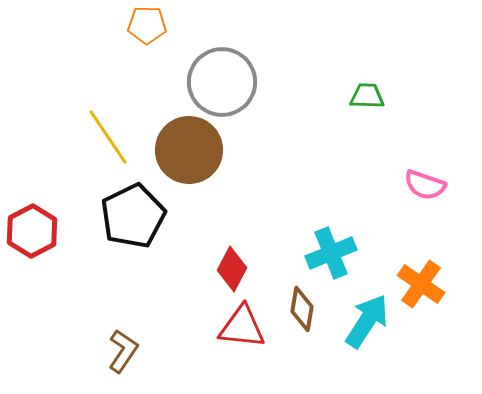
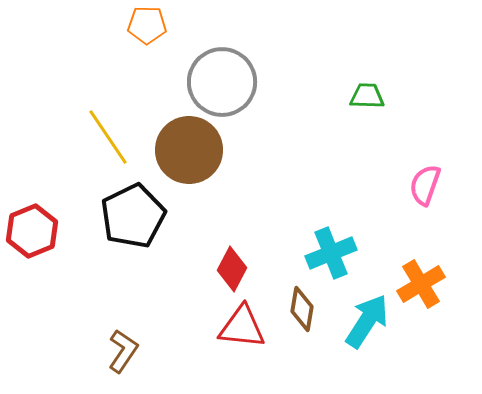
pink semicircle: rotated 90 degrees clockwise
red hexagon: rotated 6 degrees clockwise
orange cross: rotated 24 degrees clockwise
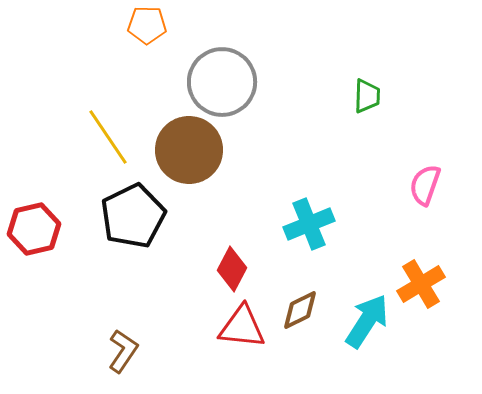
green trapezoid: rotated 90 degrees clockwise
red hexagon: moved 2 px right, 2 px up; rotated 9 degrees clockwise
cyan cross: moved 22 px left, 29 px up
brown diamond: moved 2 px left, 1 px down; rotated 54 degrees clockwise
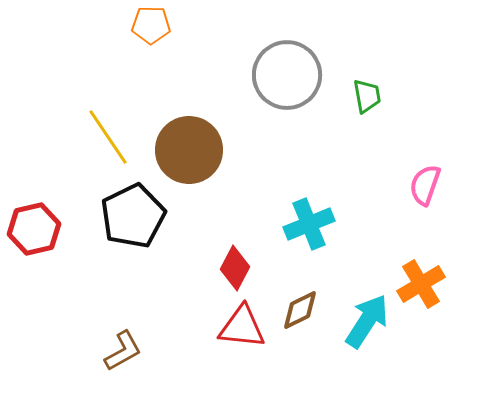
orange pentagon: moved 4 px right
gray circle: moved 65 px right, 7 px up
green trapezoid: rotated 12 degrees counterclockwise
red diamond: moved 3 px right, 1 px up
brown L-shape: rotated 27 degrees clockwise
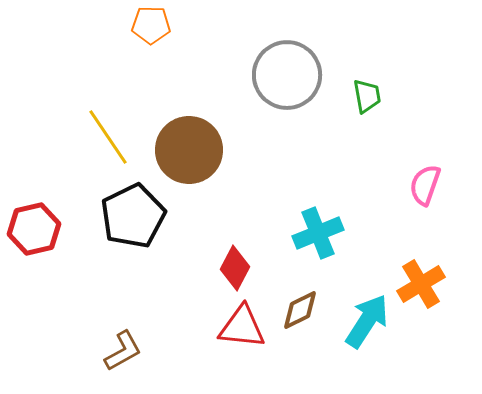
cyan cross: moved 9 px right, 9 px down
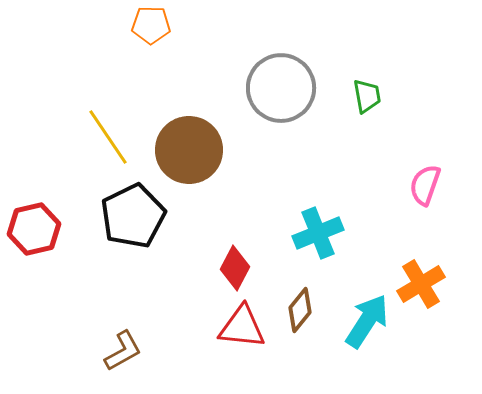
gray circle: moved 6 px left, 13 px down
brown diamond: rotated 24 degrees counterclockwise
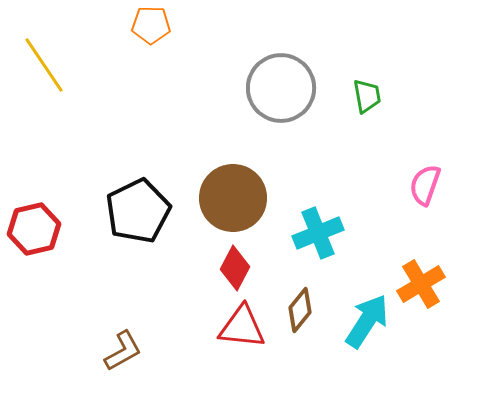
yellow line: moved 64 px left, 72 px up
brown circle: moved 44 px right, 48 px down
black pentagon: moved 5 px right, 5 px up
